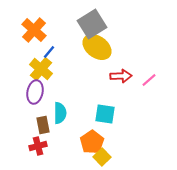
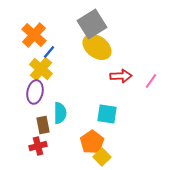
orange cross: moved 5 px down
pink line: moved 2 px right, 1 px down; rotated 14 degrees counterclockwise
cyan square: moved 2 px right
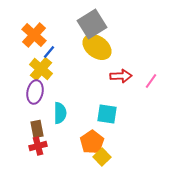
brown rectangle: moved 6 px left, 4 px down
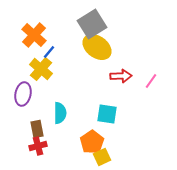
purple ellipse: moved 12 px left, 2 px down
yellow square: rotated 18 degrees clockwise
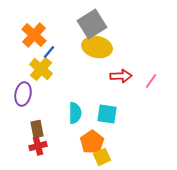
yellow ellipse: rotated 24 degrees counterclockwise
cyan semicircle: moved 15 px right
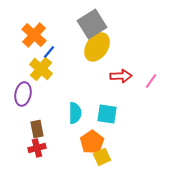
yellow ellipse: rotated 68 degrees counterclockwise
red cross: moved 1 px left, 2 px down
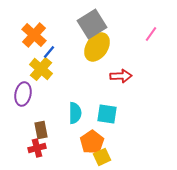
pink line: moved 47 px up
brown rectangle: moved 4 px right, 1 px down
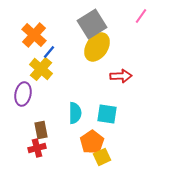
pink line: moved 10 px left, 18 px up
